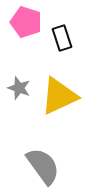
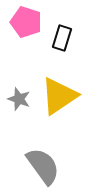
black rectangle: rotated 35 degrees clockwise
gray star: moved 11 px down
yellow triangle: rotated 9 degrees counterclockwise
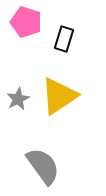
black rectangle: moved 2 px right, 1 px down
gray star: moved 1 px left; rotated 25 degrees clockwise
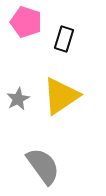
yellow triangle: moved 2 px right
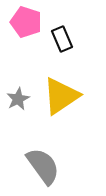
black rectangle: moved 2 px left; rotated 40 degrees counterclockwise
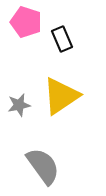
gray star: moved 1 px right, 6 px down; rotated 15 degrees clockwise
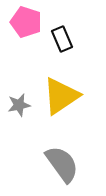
gray semicircle: moved 19 px right, 2 px up
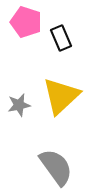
black rectangle: moved 1 px left, 1 px up
yellow triangle: rotated 9 degrees counterclockwise
gray semicircle: moved 6 px left, 3 px down
